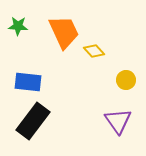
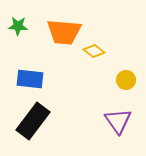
orange trapezoid: rotated 120 degrees clockwise
yellow diamond: rotated 10 degrees counterclockwise
blue rectangle: moved 2 px right, 3 px up
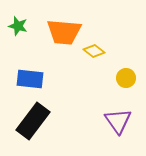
green star: rotated 12 degrees clockwise
yellow circle: moved 2 px up
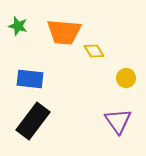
yellow diamond: rotated 20 degrees clockwise
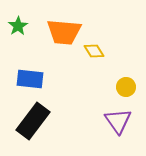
green star: rotated 24 degrees clockwise
yellow circle: moved 9 px down
